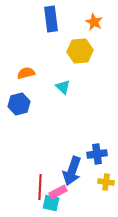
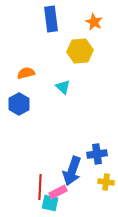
blue hexagon: rotated 15 degrees counterclockwise
cyan square: moved 1 px left
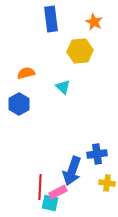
yellow cross: moved 1 px right, 1 px down
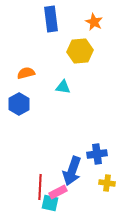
cyan triangle: rotated 35 degrees counterclockwise
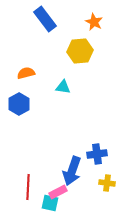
blue rectangle: moved 6 px left; rotated 30 degrees counterclockwise
red line: moved 12 px left
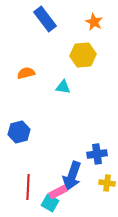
yellow hexagon: moved 3 px right, 4 px down
blue hexagon: moved 28 px down; rotated 15 degrees clockwise
blue arrow: moved 5 px down
cyan square: rotated 18 degrees clockwise
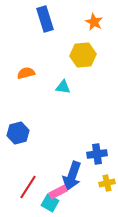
blue rectangle: rotated 20 degrees clockwise
blue hexagon: moved 1 px left, 1 px down
yellow cross: rotated 21 degrees counterclockwise
red line: rotated 30 degrees clockwise
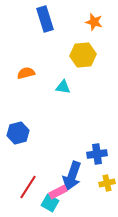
orange star: rotated 12 degrees counterclockwise
